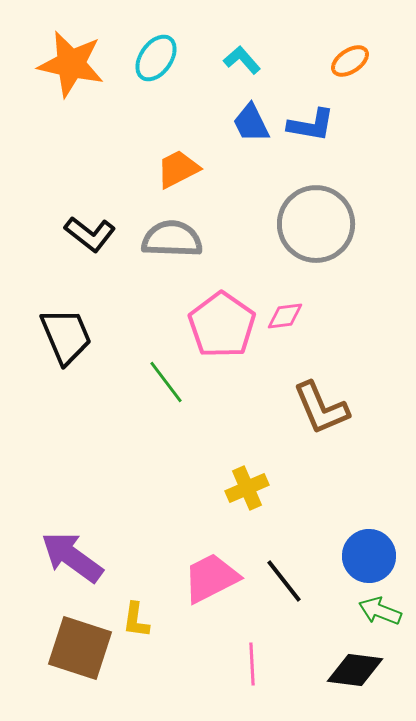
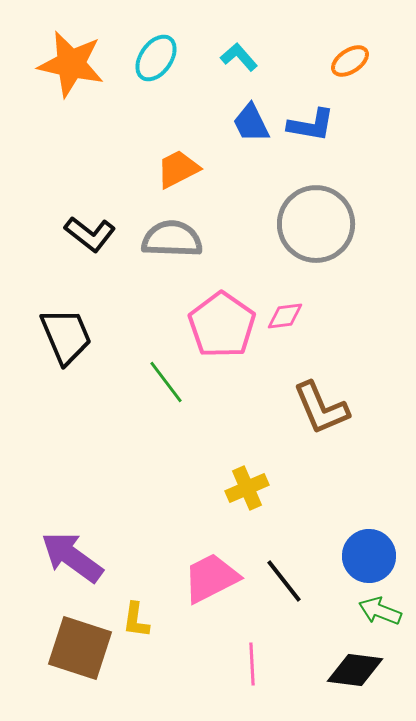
cyan L-shape: moved 3 px left, 3 px up
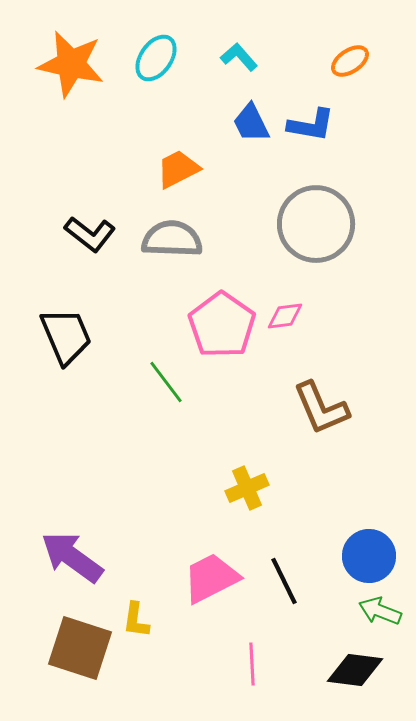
black line: rotated 12 degrees clockwise
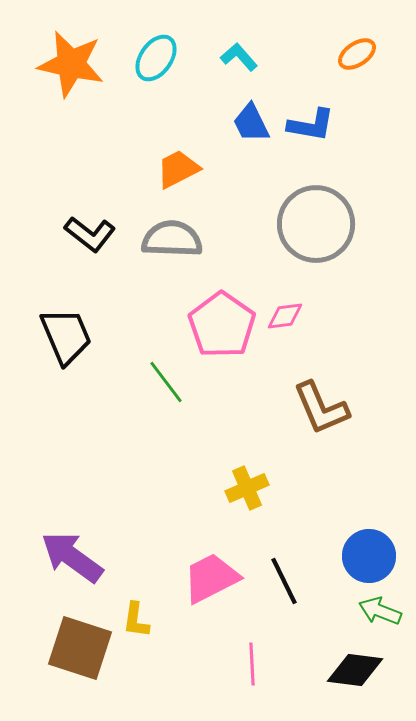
orange ellipse: moved 7 px right, 7 px up
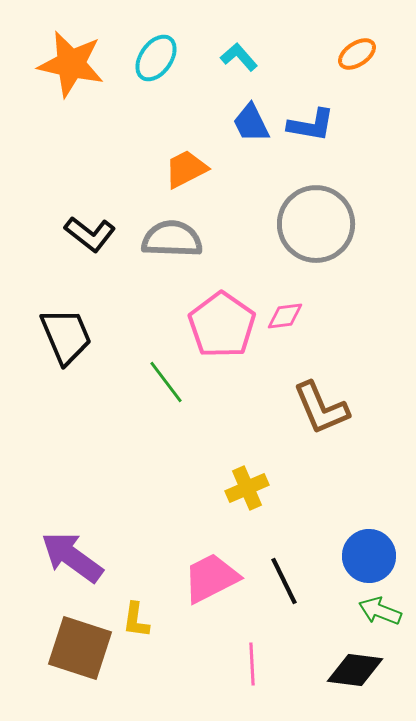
orange trapezoid: moved 8 px right
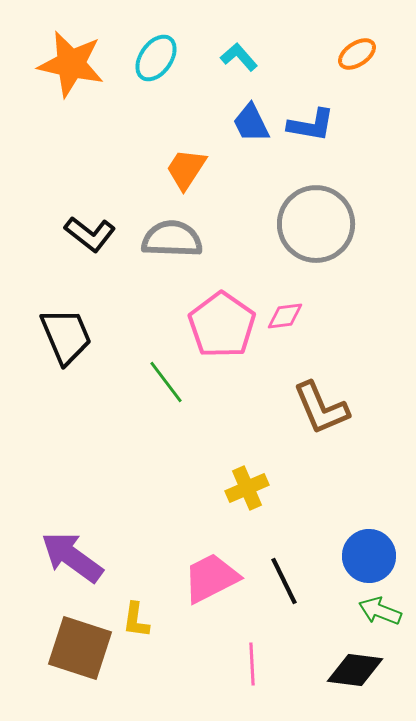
orange trapezoid: rotated 30 degrees counterclockwise
